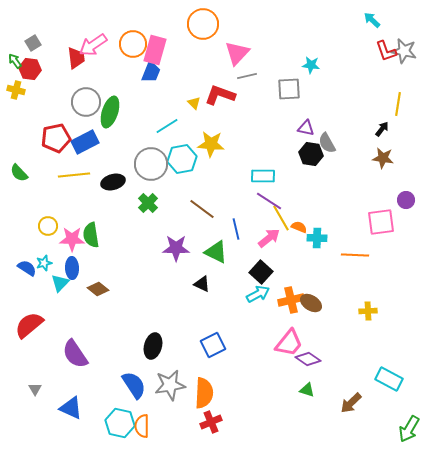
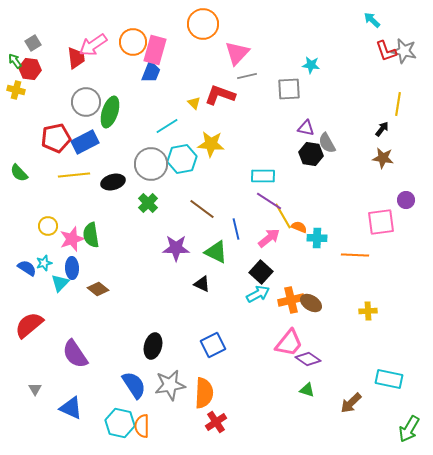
orange circle at (133, 44): moved 2 px up
yellow line at (281, 218): moved 2 px right, 2 px up
pink star at (72, 239): rotated 20 degrees counterclockwise
cyan rectangle at (389, 379): rotated 16 degrees counterclockwise
red cross at (211, 422): moved 5 px right; rotated 10 degrees counterclockwise
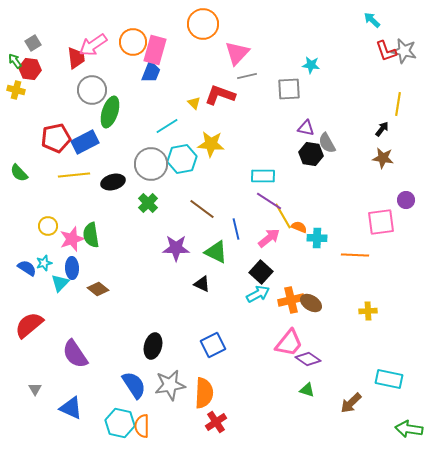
gray circle at (86, 102): moved 6 px right, 12 px up
green arrow at (409, 429): rotated 68 degrees clockwise
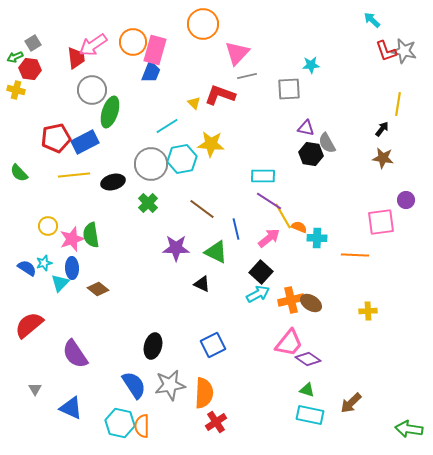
green arrow at (15, 61): moved 4 px up; rotated 77 degrees counterclockwise
cyan star at (311, 65): rotated 12 degrees counterclockwise
cyan rectangle at (389, 379): moved 79 px left, 36 px down
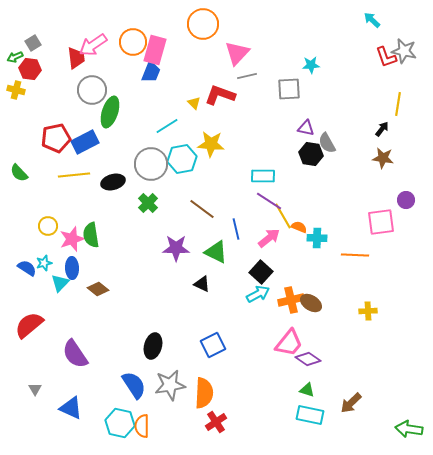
red L-shape at (386, 51): moved 6 px down
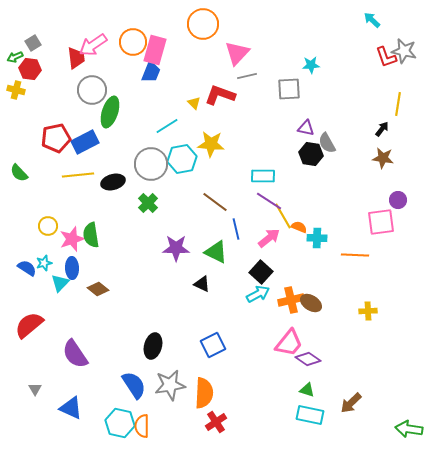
yellow line at (74, 175): moved 4 px right
purple circle at (406, 200): moved 8 px left
brown line at (202, 209): moved 13 px right, 7 px up
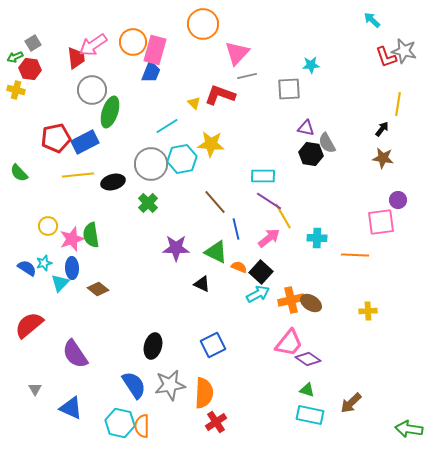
brown line at (215, 202): rotated 12 degrees clockwise
orange semicircle at (299, 227): moved 60 px left, 40 px down
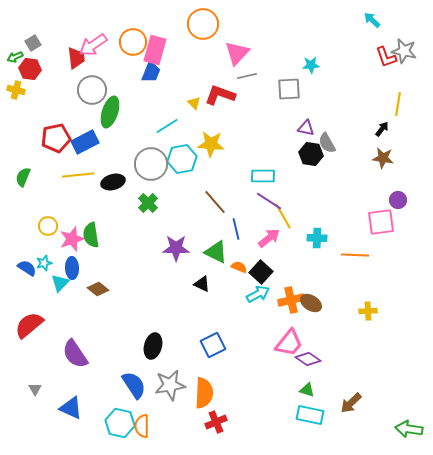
green semicircle at (19, 173): moved 4 px right, 4 px down; rotated 66 degrees clockwise
red cross at (216, 422): rotated 10 degrees clockwise
